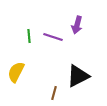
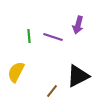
purple arrow: moved 1 px right
brown line: moved 2 px left, 2 px up; rotated 24 degrees clockwise
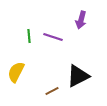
purple arrow: moved 3 px right, 5 px up
brown line: rotated 24 degrees clockwise
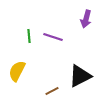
purple arrow: moved 5 px right, 1 px up
yellow semicircle: moved 1 px right, 1 px up
black triangle: moved 2 px right
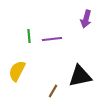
purple line: moved 1 px left, 2 px down; rotated 24 degrees counterclockwise
black triangle: rotated 15 degrees clockwise
brown line: moved 1 px right; rotated 32 degrees counterclockwise
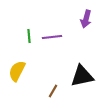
purple line: moved 2 px up
black triangle: moved 2 px right
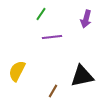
green line: moved 12 px right, 22 px up; rotated 40 degrees clockwise
